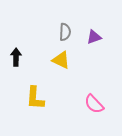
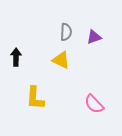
gray semicircle: moved 1 px right
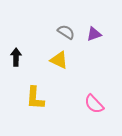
gray semicircle: rotated 60 degrees counterclockwise
purple triangle: moved 3 px up
yellow triangle: moved 2 px left
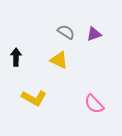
yellow L-shape: moved 1 px left; rotated 65 degrees counterclockwise
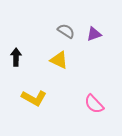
gray semicircle: moved 1 px up
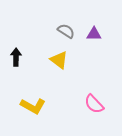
purple triangle: rotated 21 degrees clockwise
yellow triangle: rotated 12 degrees clockwise
yellow L-shape: moved 1 px left, 8 px down
